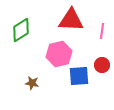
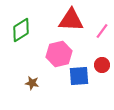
pink line: rotated 28 degrees clockwise
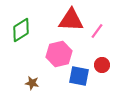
pink line: moved 5 px left
blue square: rotated 15 degrees clockwise
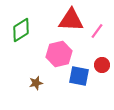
brown star: moved 4 px right; rotated 24 degrees counterclockwise
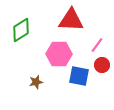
pink line: moved 14 px down
pink hexagon: rotated 15 degrees clockwise
brown star: moved 1 px up
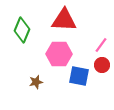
red triangle: moved 7 px left
green diamond: moved 1 px right; rotated 35 degrees counterclockwise
pink line: moved 4 px right
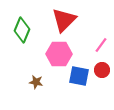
red triangle: rotated 48 degrees counterclockwise
red circle: moved 5 px down
brown star: rotated 24 degrees clockwise
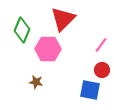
red triangle: moved 1 px left, 1 px up
pink hexagon: moved 11 px left, 5 px up
blue square: moved 11 px right, 14 px down
